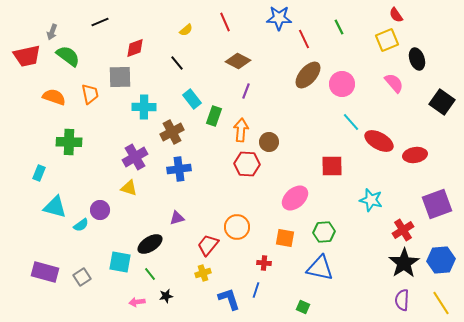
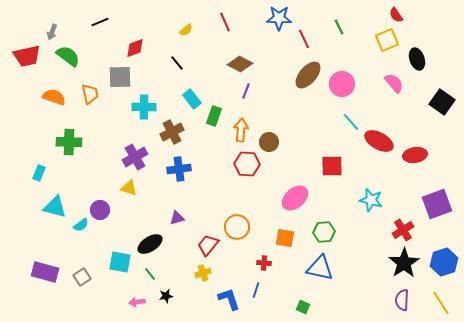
brown diamond at (238, 61): moved 2 px right, 3 px down
blue hexagon at (441, 260): moved 3 px right, 2 px down; rotated 12 degrees counterclockwise
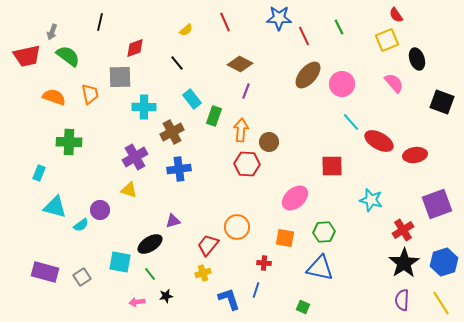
black line at (100, 22): rotated 54 degrees counterclockwise
red line at (304, 39): moved 3 px up
black square at (442, 102): rotated 15 degrees counterclockwise
yellow triangle at (129, 188): moved 2 px down
purple triangle at (177, 218): moved 4 px left, 3 px down
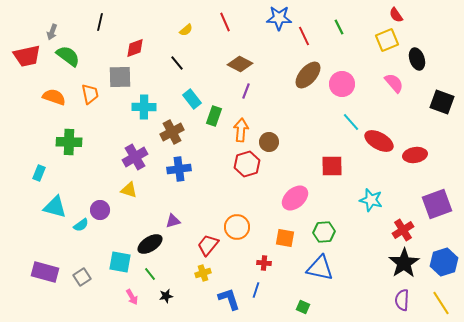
red hexagon at (247, 164): rotated 20 degrees counterclockwise
pink arrow at (137, 302): moved 5 px left, 5 px up; rotated 112 degrees counterclockwise
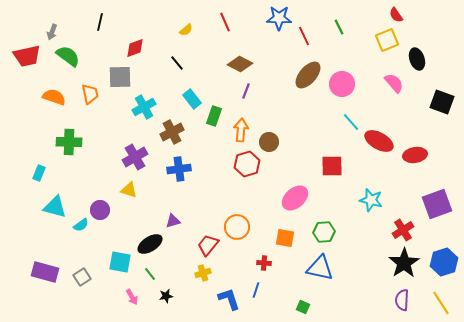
cyan cross at (144, 107): rotated 30 degrees counterclockwise
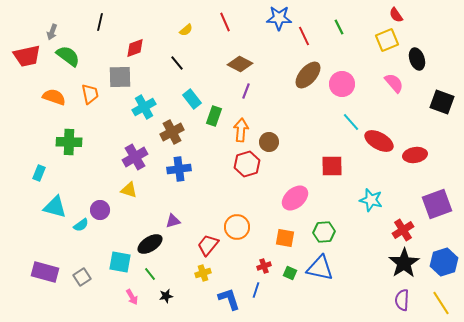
red cross at (264, 263): moved 3 px down; rotated 24 degrees counterclockwise
green square at (303, 307): moved 13 px left, 34 px up
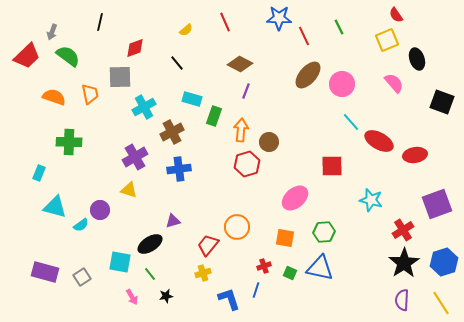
red trapezoid at (27, 56): rotated 32 degrees counterclockwise
cyan rectangle at (192, 99): rotated 36 degrees counterclockwise
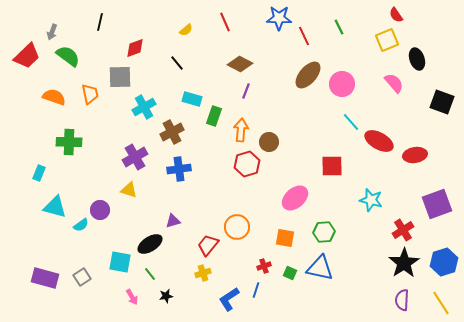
purple rectangle at (45, 272): moved 6 px down
blue L-shape at (229, 299): rotated 105 degrees counterclockwise
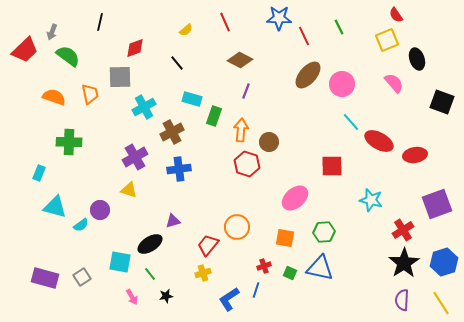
red trapezoid at (27, 56): moved 2 px left, 6 px up
brown diamond at (240, 64): moved 4 px up
red hexagon at (247, 164): rotated 25 degrees counterclockwise
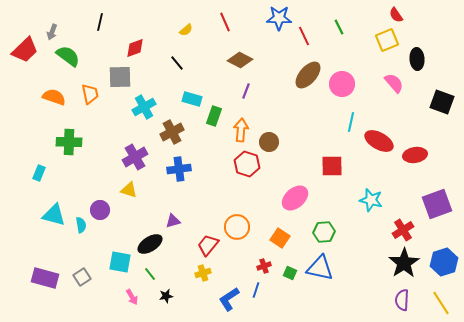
black ellipse at (417, 59): rotated 15 degrees clockwise
cyan line at (351, 122): rotated 54 degrees clockwise
cyan triangle at (55, 207): moved 1 px left, 8 px down
cyan semicircle at (81, 225): rotated 63 degrees counterclockwise
orange square at (285, 238): moved 5 px left; rotated 24 degrees clockwise
